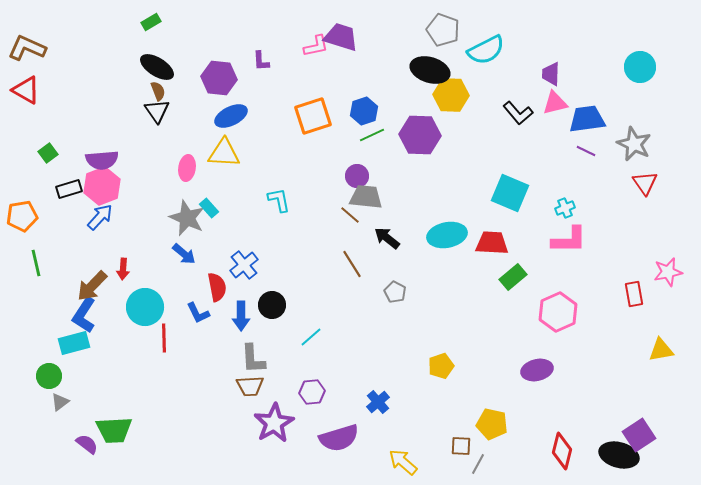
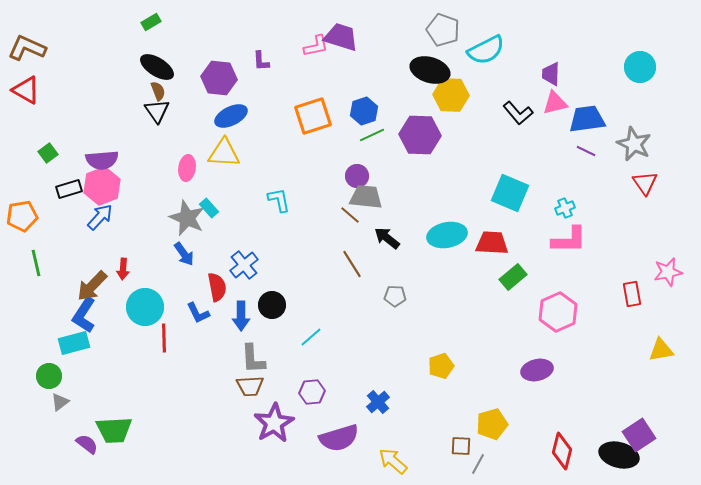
blue arrow at (184, 254): rotated 15 degrees clockwise
gray pentagon at (395, 292): moved 4 px down; rotated 25 degrees counterclockwise
red rectangle at (634, 294): moved 2 px left
yellow pentagon at (492, 424): rotated 28 degrees counterclockwise
yellow arrow at (403, 462): moved 10 px left, 1 px up
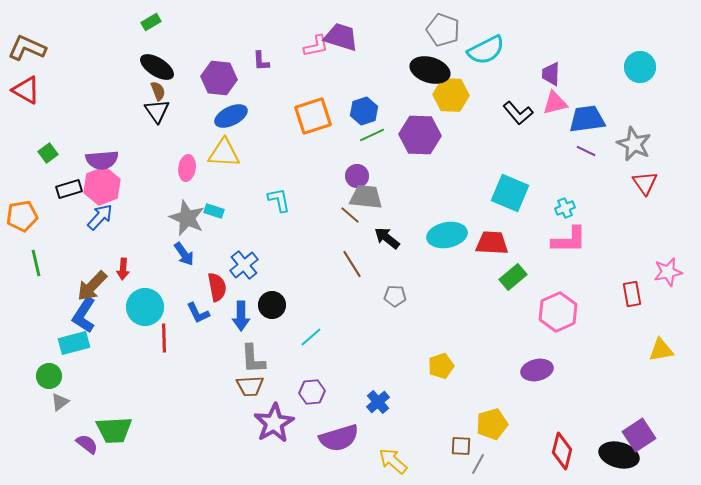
cyan rectangle at (209, 208): moved 5 px right, 3 px down; rotated 30 degrees counterclockwise
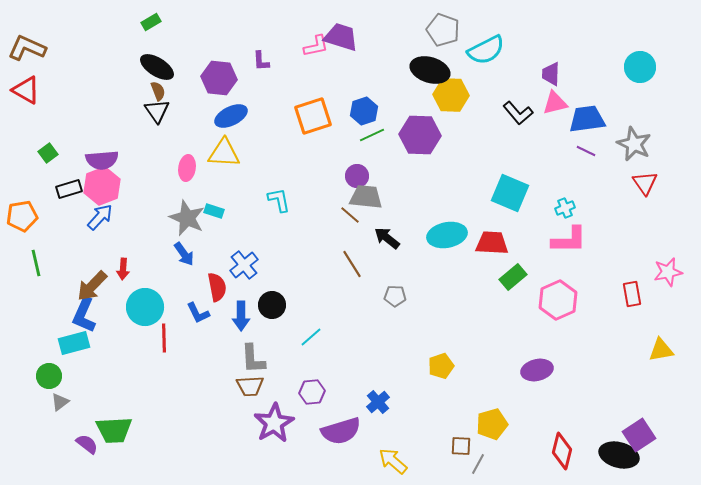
pink hexagon at (558, 312): moved 12 px up
blue L-shape at (84, 315): rotated 9 degrees counterclockwise
purple semicircle at (339, 438): moved 2 px right, 7 px up
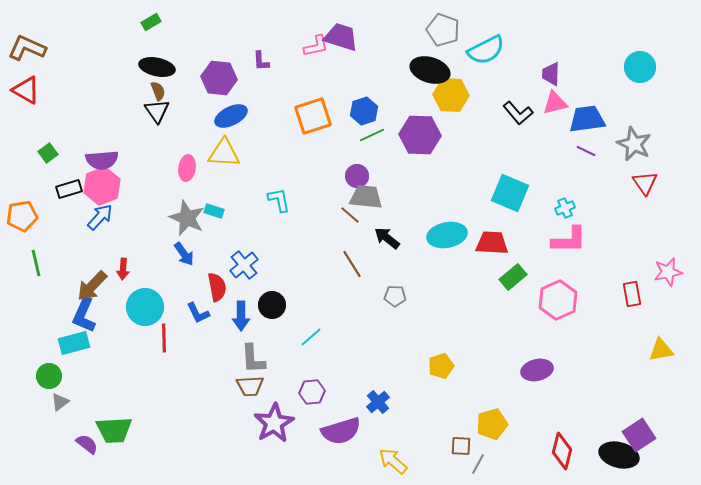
black ellipse at (157, 67): rotated 20 degrees counterclockwise
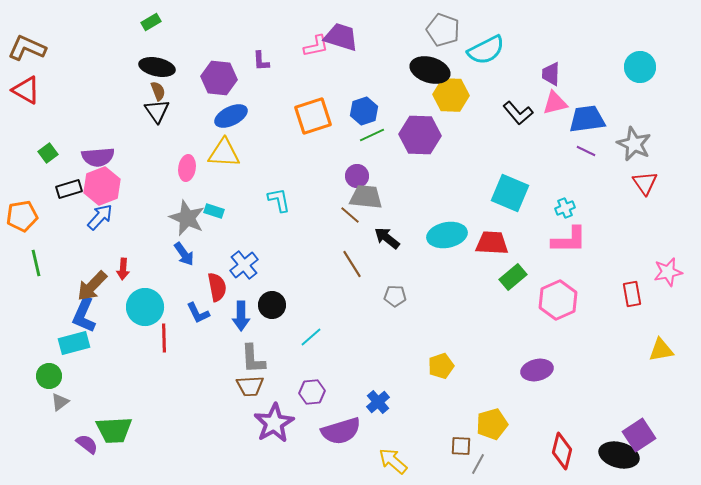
purple semicircle at (102, 160): moved 4 px left, 3 px up
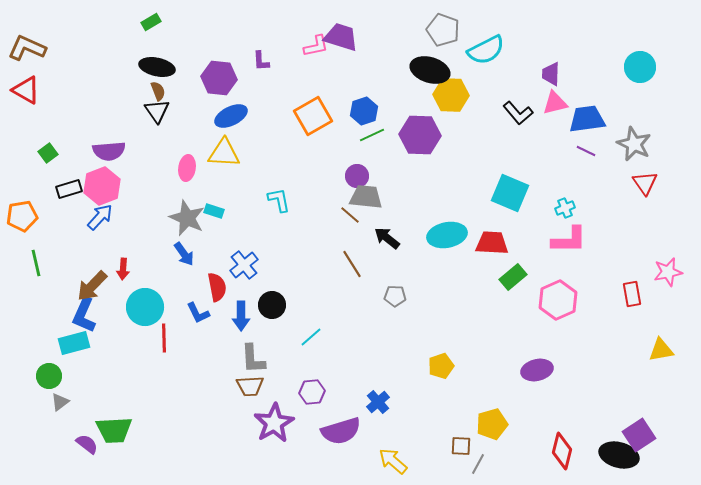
orange square at (313, 116): rotated 12 degrees counterclockwise
purple semicircle at (98, 157): moved 11 px right, 6 px up
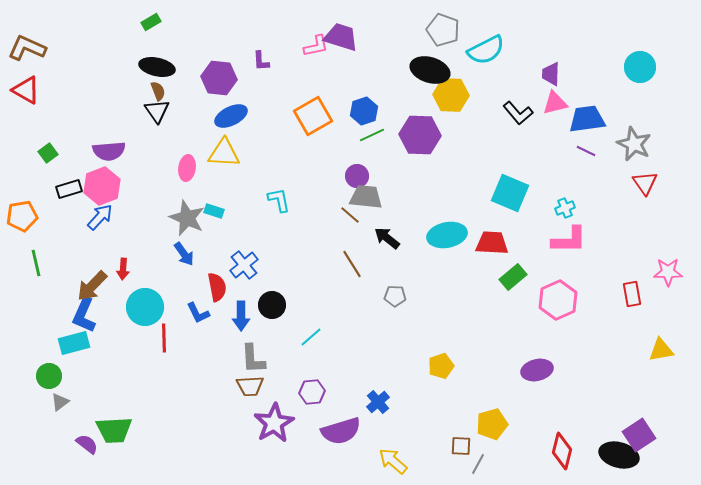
pink star at (668, 272): rotated 12 degrees clockwise
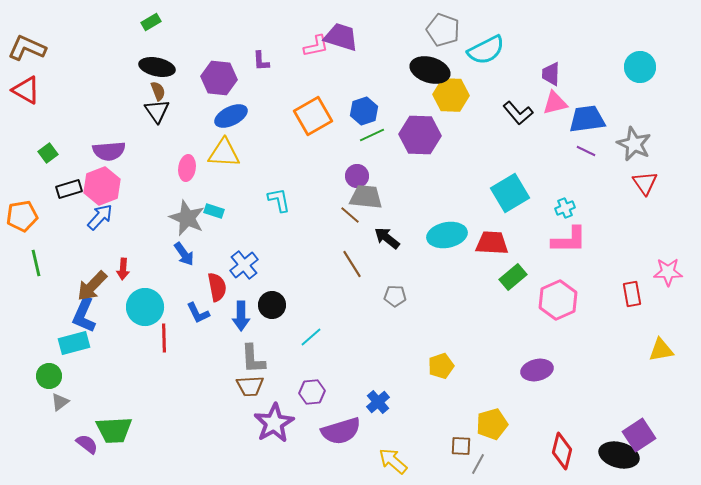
cyan square at (510, 193): rotated 36 degrees clockwise
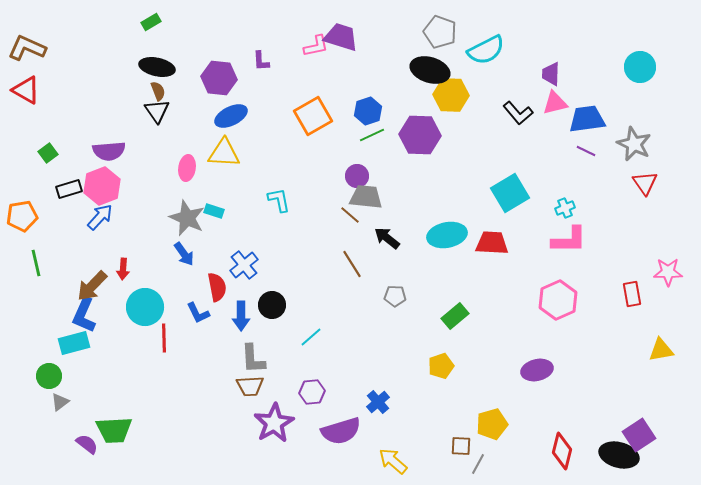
gray pentagon at (443, 30): moved 3 px left, 2 px down
blue hexagon at (364, 111): moved 4 px right
green rectangle at (513, 277): moved 58 px left, 39 px down
